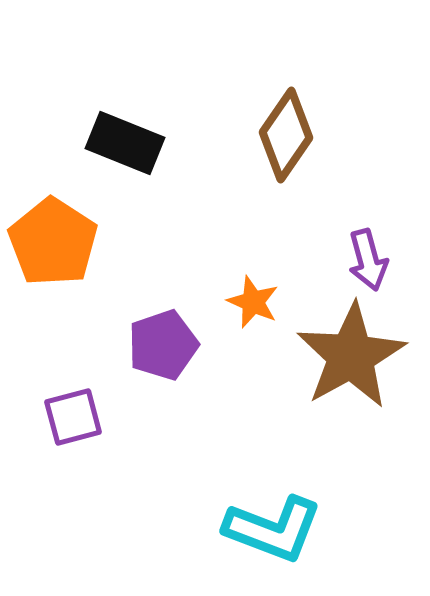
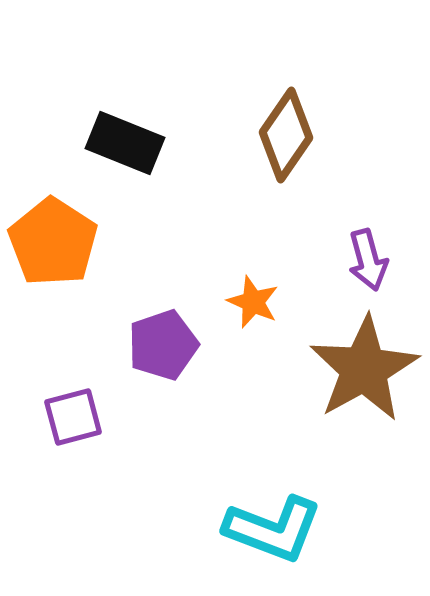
brown star: moved 13 px right, 13 px down
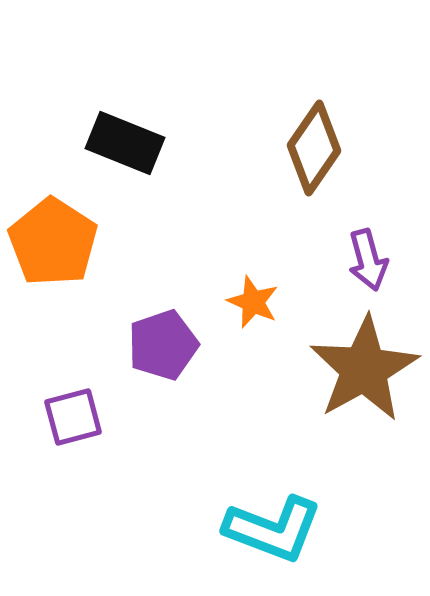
brown diamond: moved 28 px right, 13 px down
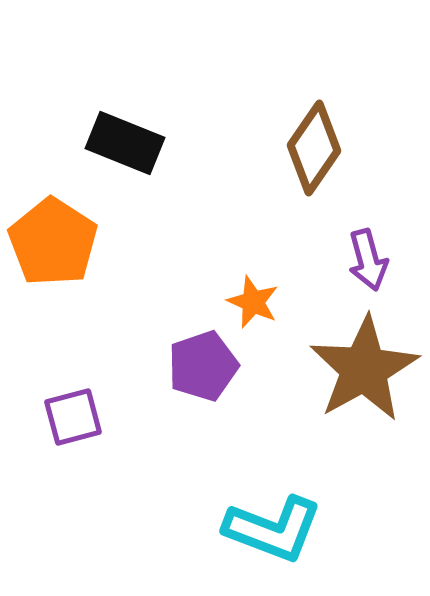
purple pentagon: moved 40 px right, 21 px down
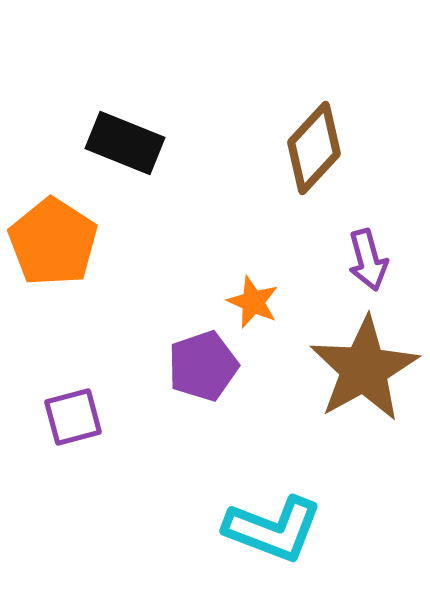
brown diamond: rotated 8 degrees clockwise
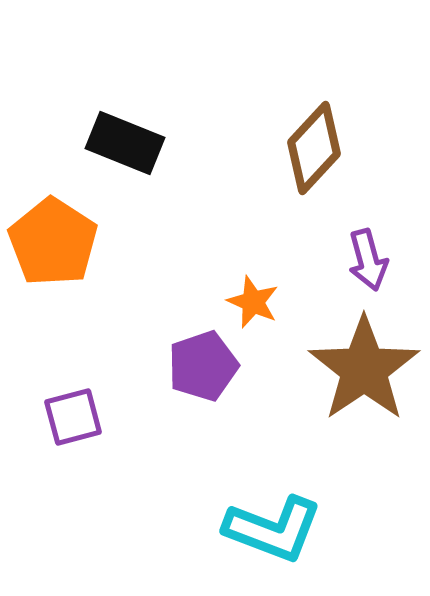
brown star: rotated 5 degrees counterclockwise
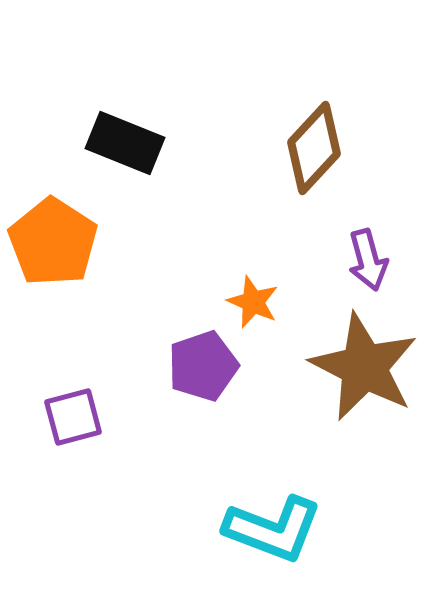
brown star: moved 2 px up; rotated 11 degrees counterclockwise
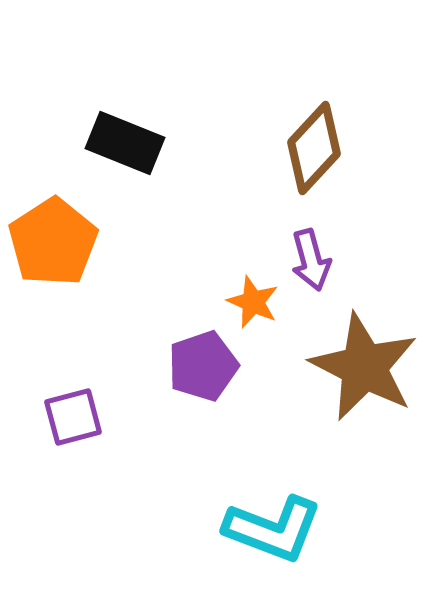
orange pentagon: rotated 6 degrees clockwise
purple arrow: moved 57 px left
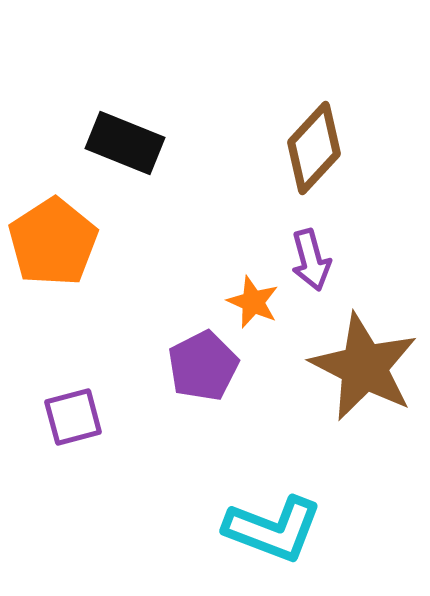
purple pentagon: rotated 8 degrees counterclockwise
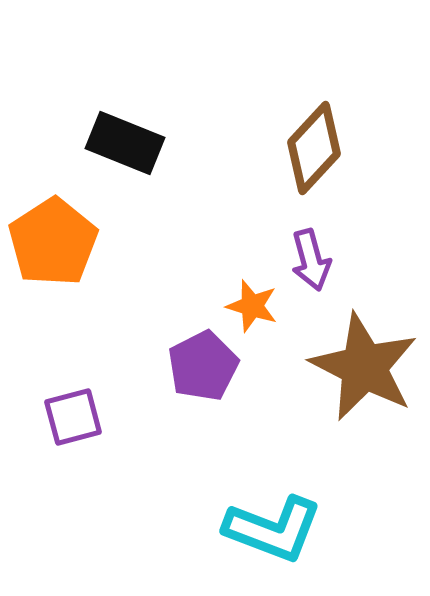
orange star: moved 1 px left, 4 px down; rotated 6 degrees counterclockwise
